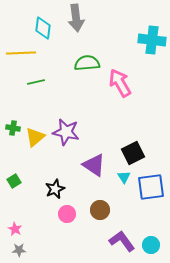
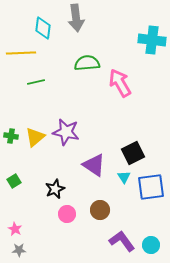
green cross: moved 2 px left, 8 px down
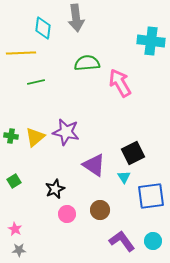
cyan cross: moved 1 px left, 1 px down
blue square: moved 9 px down
cyan circle: moved 2 px right, 4 px up
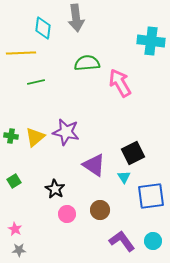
black star: rotated 18 degrees counterclockwise
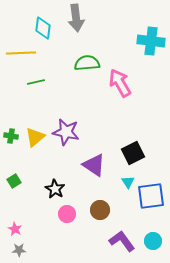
cyan triangle: moved 4 px right, 5 px down
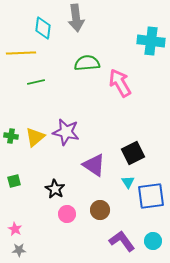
green square: rotated 16 degrees clockwise
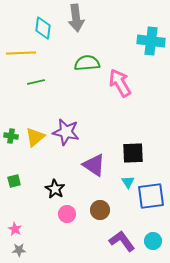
black square: rotated 25 degrees clockwise
